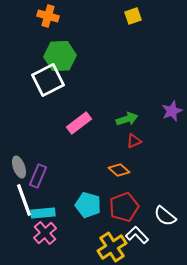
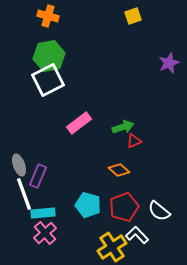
green hexagon: moved 11 px left; rotated 8 degrees counterclockwise
purple star: moved 3 px left, 48 px up
green arrow: moved 4 px left, 8 px down
gray ellipse: moved 2 px up
white line: moved 6 px up
white semicircle: moved 6 px left, 5 px up
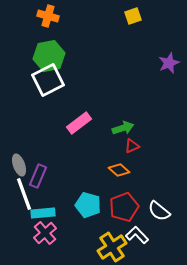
green arrow: moved 1 px down
red triangle: moved 2 px left, 5 px down
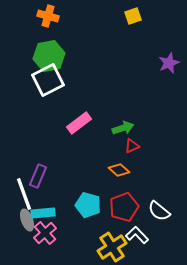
gray ellipse: moved 8 px right, 55 px down
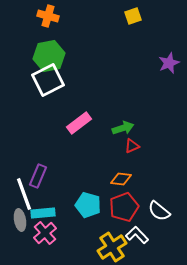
orange diamond: moved 2 px right, 9 px down; rotated 35 degrees counterclockwise
gray ellipse: moved 7 px left; rotated 10 degrees clockwise
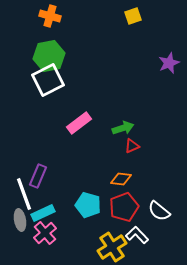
orange cross: moved 2 px right
cyan rectangle: rotated 20 degrees counterclockwise
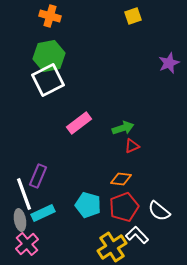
pink cross: moved 18 px left, 11 px down
